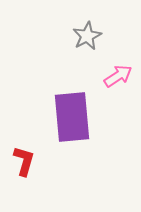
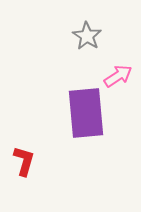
gray star: rotated 12 degrees counterclockwise
purple rectangle: moved 14 px right, 4 px up
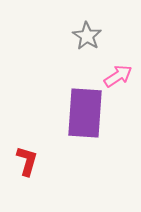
purple rectangle: moved 1 px left; rotated 9 degrees clockwise
red L-shape: moved 3 px right
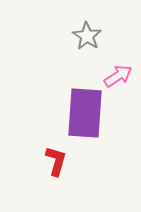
red L-shape: moved 29 px right
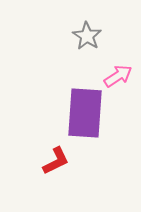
red L-shape: rotated 48 degrees clockwise
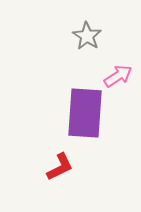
red L-shape: moved 4 px right, 6 px down
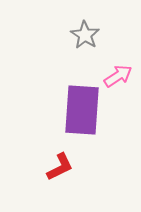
gray star: moved 2 px left, 1 px up
purple rectangle: moved 3 px left, 3 px up
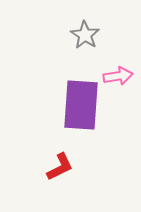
pink arrow: rotated 24 degrees clockwise
purple rectangle: moved 1 px left, 5 px up
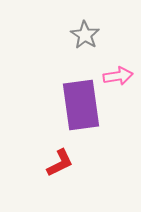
purple rectangle: rotated 12 degrees counterclockwise
red L-shape: moved 4 px up
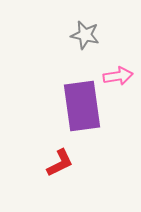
gray star: rotated 20 degrees counterclockwise
purple rectangle: moved 1 px right, 1 px down
